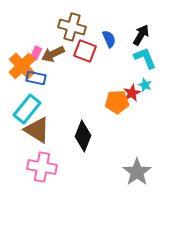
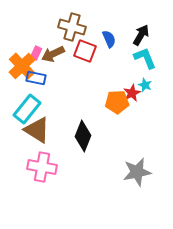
gray star: rotated 24 degrees clockwise
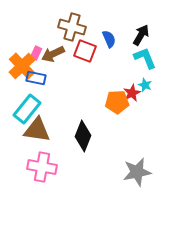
brown triangle: rotated 24 degrees counterclockwise
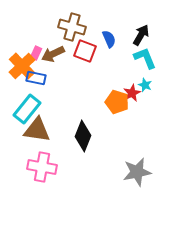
orange pentagon: rotated 20 degrees clockwise
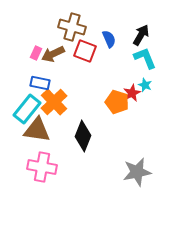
orange cross: moved 32 px right, 36 px down
blue rectangle: moved 4 px right, 5 px down
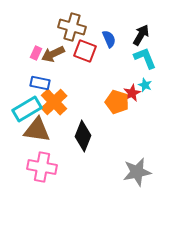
cyan rectangle: rotated 20 degrees clockwise
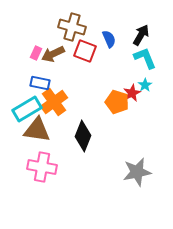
cyan star: rotated 16 degrees clockwise
orange cross: rotated 8 degrees clockwise
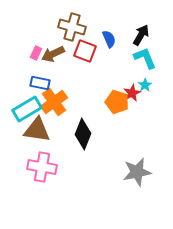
black diamond: moved 2 px up
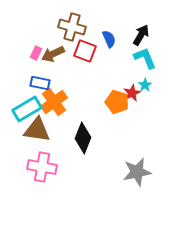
black diamond: moved 4 px down
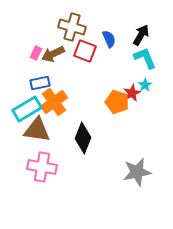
blue rectangle: rotated 24 degrees counterclockwise
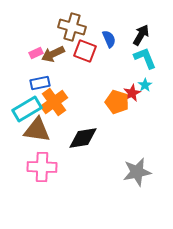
pink rectangle: rotated 40 degrees clockwise
black diamond: rotated 60 degrees clockwise
pink cross: rotated 8 degrees counterclockwise
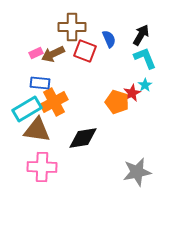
brown cross: rotated 16 degrees counterclockwise
blue rectangle: rotated 18 degrees clockwise
orange cross: rotated 8 degrees clockwise
